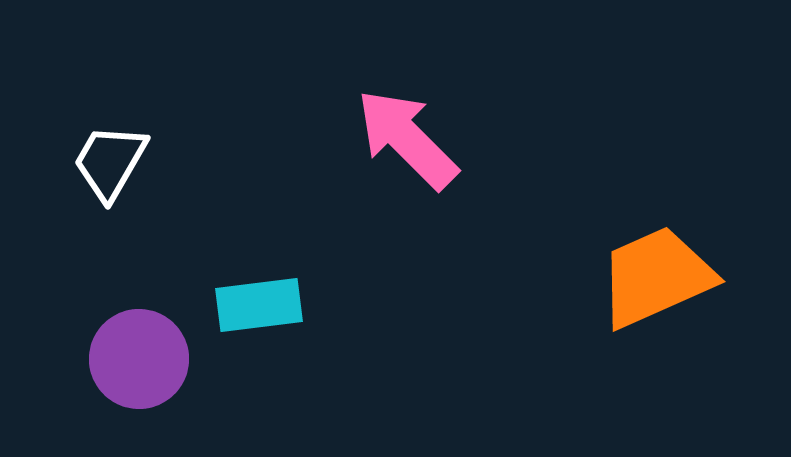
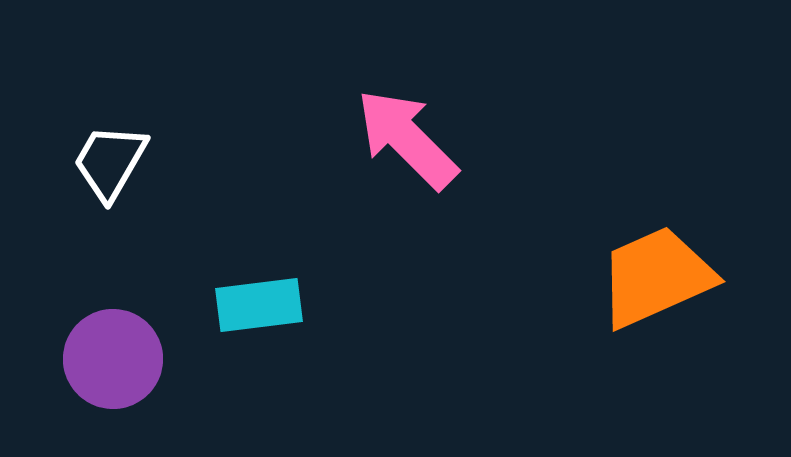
purple circle: moved 26 px left
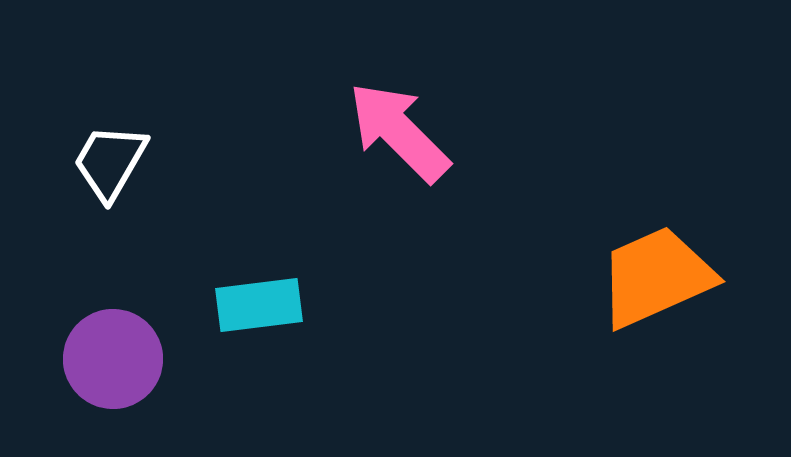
pink arrow: moved 8 px left, 7 px up
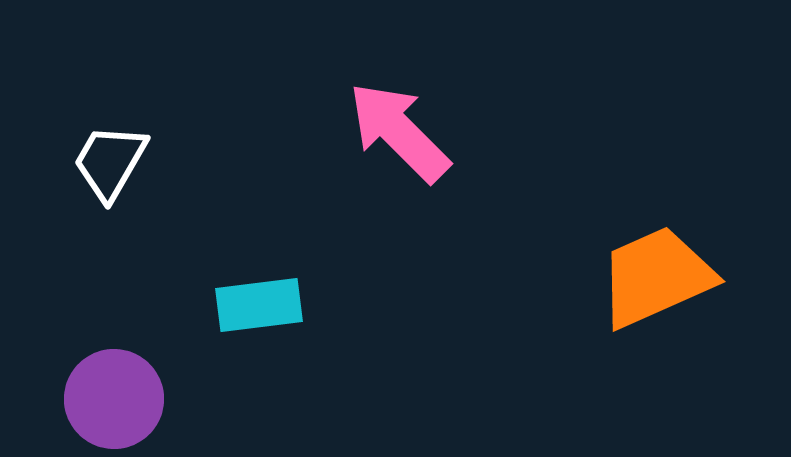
purple circle: moved 1 px right, 40 px down
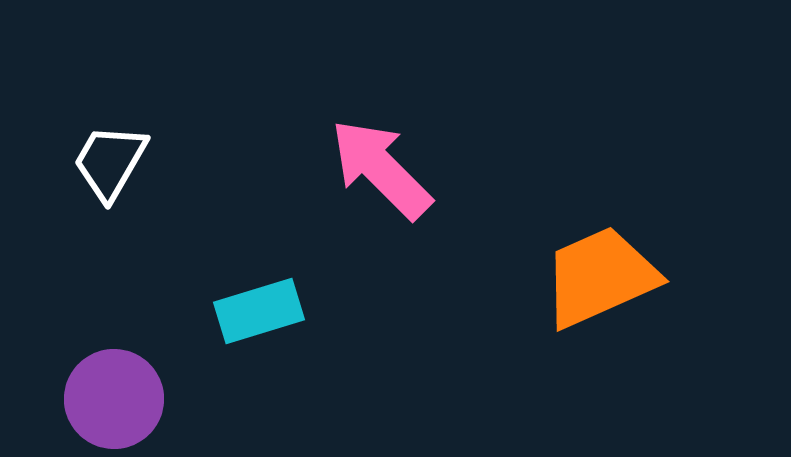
pink arrow: moved 18 px left, 37 px down
orange trapezoid: moved 56 px left
cyan rectangle: moved 6 px down; rotated 10 degrees counterclockwise
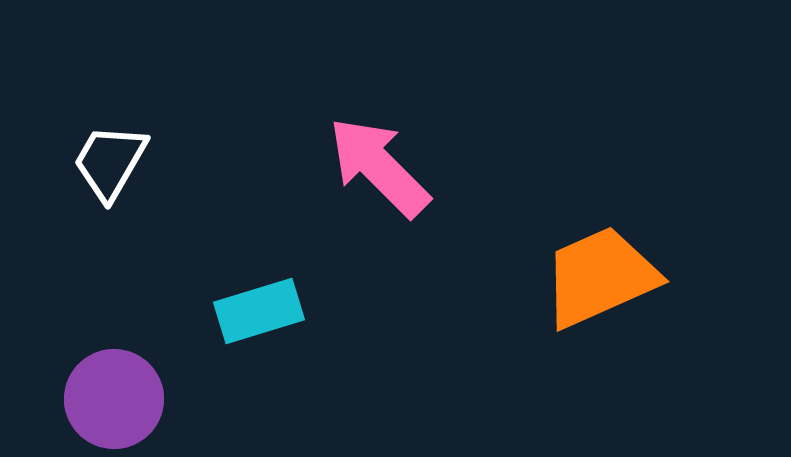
pink arrow: moved 2 px left, 2 px up
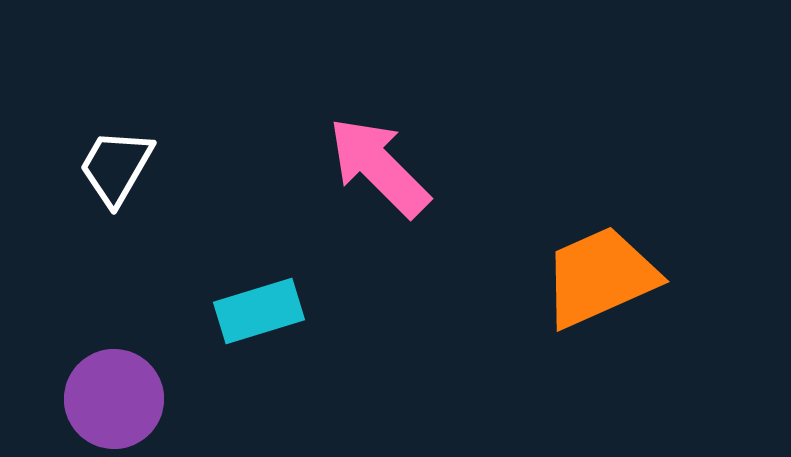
white trapezoid: moved 6 px right, 5 px down
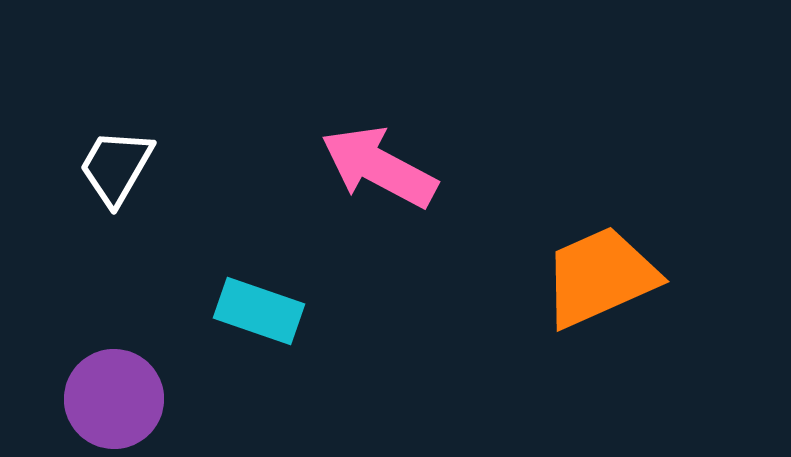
pink arrow: rotated 17 degrees counterclockwise
cyan rectangle: rotated 36 degrees clockwise
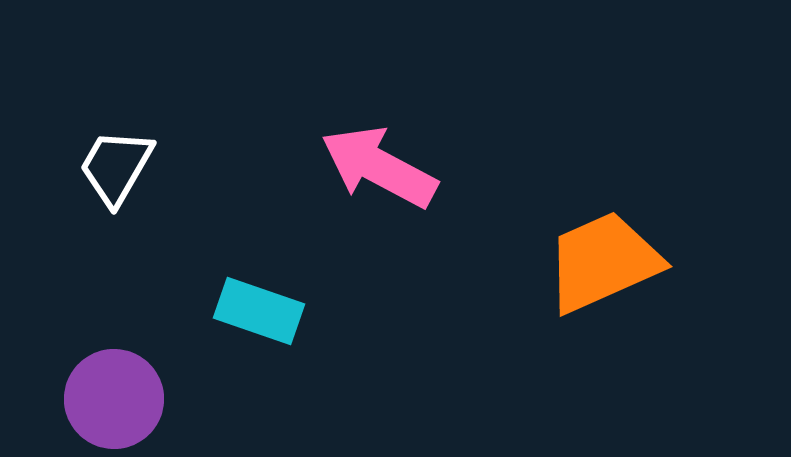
orange trapezoid: moved 3 px right, 15 px up
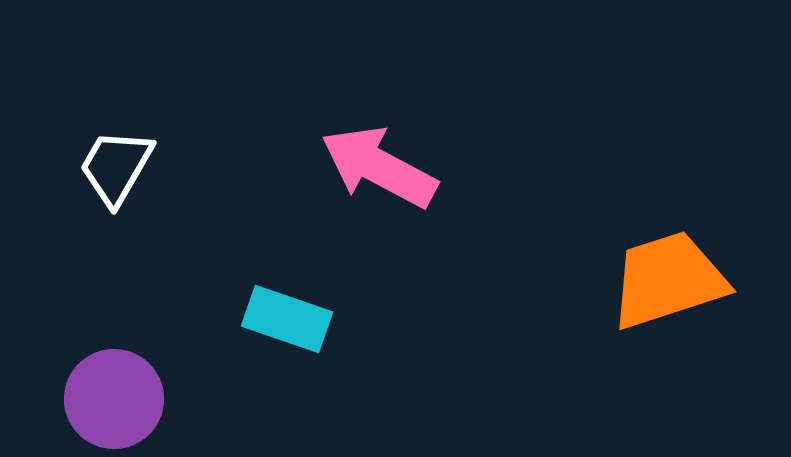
orange trapezoid: moved 65 px right, 18 px down; rotated 6 degrees clockwise
cyan rectangle: moved 28 px right, 8 px down
